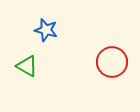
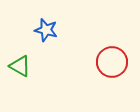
green triangle: moved 7 px left
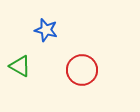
red circle: moved 30 px left, 8 px down
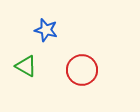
green triangle: moved 6 px right
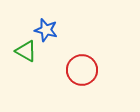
green triangle: moved 15 px up
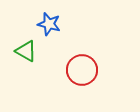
blue star: moved 3 px right, 6 px up
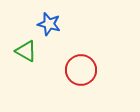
red circle: moved 1 px left
